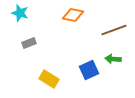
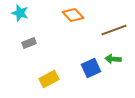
orange diamond: rotated 35 degrees clockwise
blue square: moved 2 px right, 2 px up
yellow rectangle: rotated 60 degrees counterclockwise
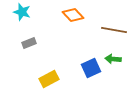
cyan star: moved 2 px right, 1 px up
brown line: rotated 30 degrees clockwise
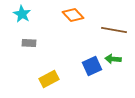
cyan star: moved 2 px down; rotated 12 degrees clockwise
gray rectangle: rotated 24 degrees clockwise
blue square: moved 1 px right, 2 px up
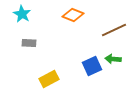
orange diamond: rotated 25 degrees counterclockwise
brown line: rotated 35 degrees counterclockwise
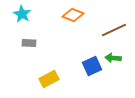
green arrow: moved 1 px up
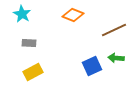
green arrow: moved 3 px right
yellow rectangle: moved 16 px left, 7 px up
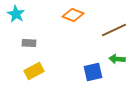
cyan star: moved 6 px left
green arrow: moved 1 px right, 1 px down
blue square: moved 1 px right, 6 px down; rotated 12 degrees clockwise
yellow rectangle: moved 1 px right, 1 px up
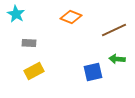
orange diamond: moved 2 px left, 2 px down
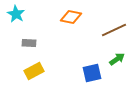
orange diamond: rotated 10 degrees counterclockwise
green arrow: rotated 140 degrees clockwise
blue square: moved 1 px left, 1 px down
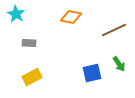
green arrow: moved 2 px right, 5 px down; rotated 91 degrees clockwise
yellow rectangle: moved 2 px left, 6 px down
